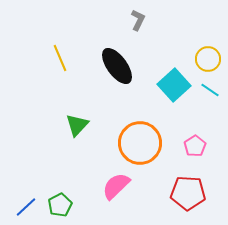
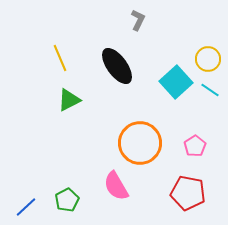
cyan square: moved 2 px right, 3 px up
green triangle: moved 8 px left, 25 px up; rotated 20 degrees clockwise
pink semicircle: rotated 76 degrees counterclockwise
red pentagon: rotated 8 degrees clockwise
green pentagon: moved 7 px right, 5 px up
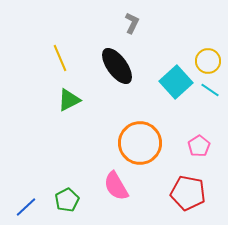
gray L-shape: moved 6 px left, 3 px down
yellow circle: moved 2 px down
pink pentagon: moved 4 px right
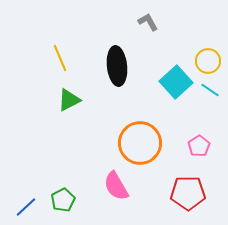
gray L-shape: moved 16 px right, 1 px up; rotated 55 degrees counterclockwise
black ellipse: rotated 30 degrees clockwise
red pentagon: rotated 12 degrees counterclockwise
green pentagon: moved 4 px left
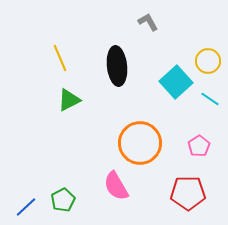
cyan line: moved 9 px down
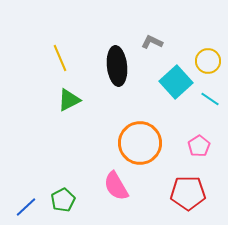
gray L-shape: moved 4 px right, 20 px down; rotated 35 degrees counterclockwise
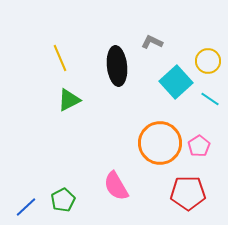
orange circle: moved 20 px right
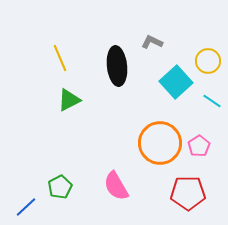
cyan line: moved 2 px right, 2 px down
green pentagon: moved 3 px left, 13 px up
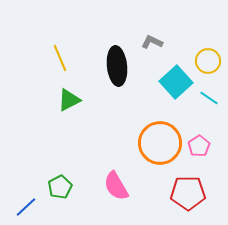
cyan line: moved 3 px left, 3 px up
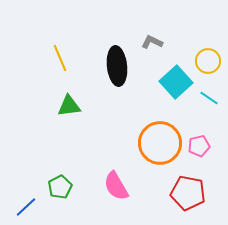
green triangle: moved 6 px down; rotated 20 degrees clockwise
pink pentagon: rotated 20 degrees clockwise
red pentagon: rotated 12 degrees clockwise
